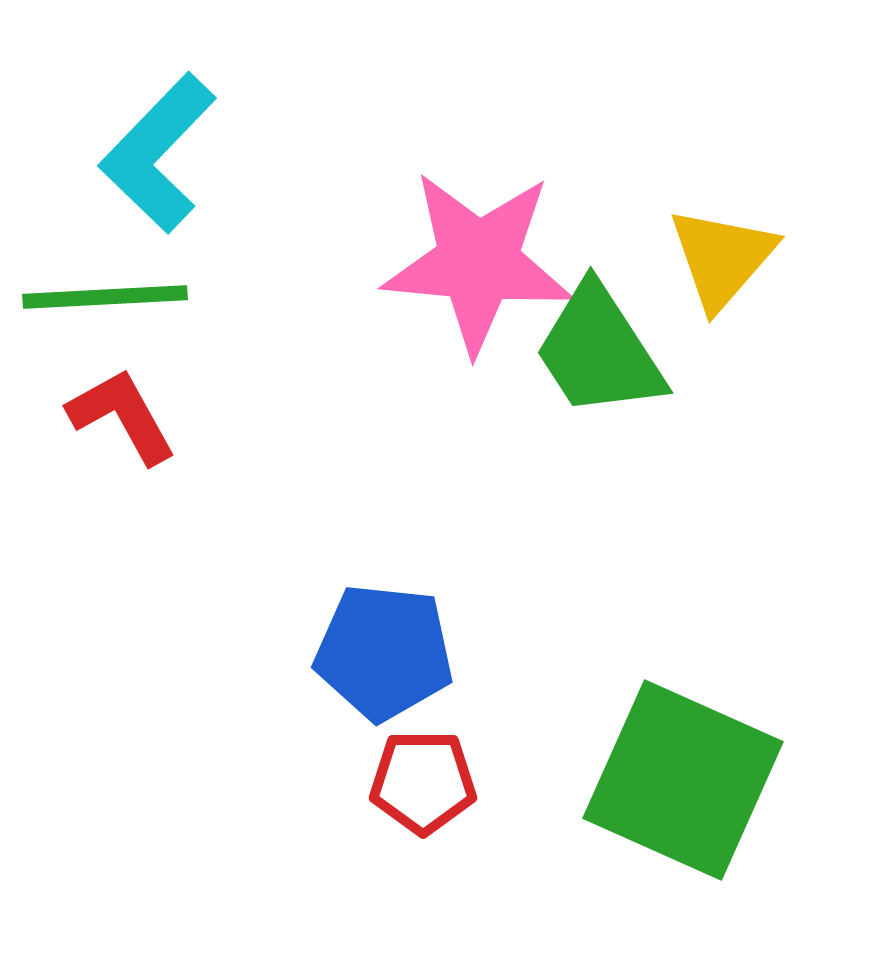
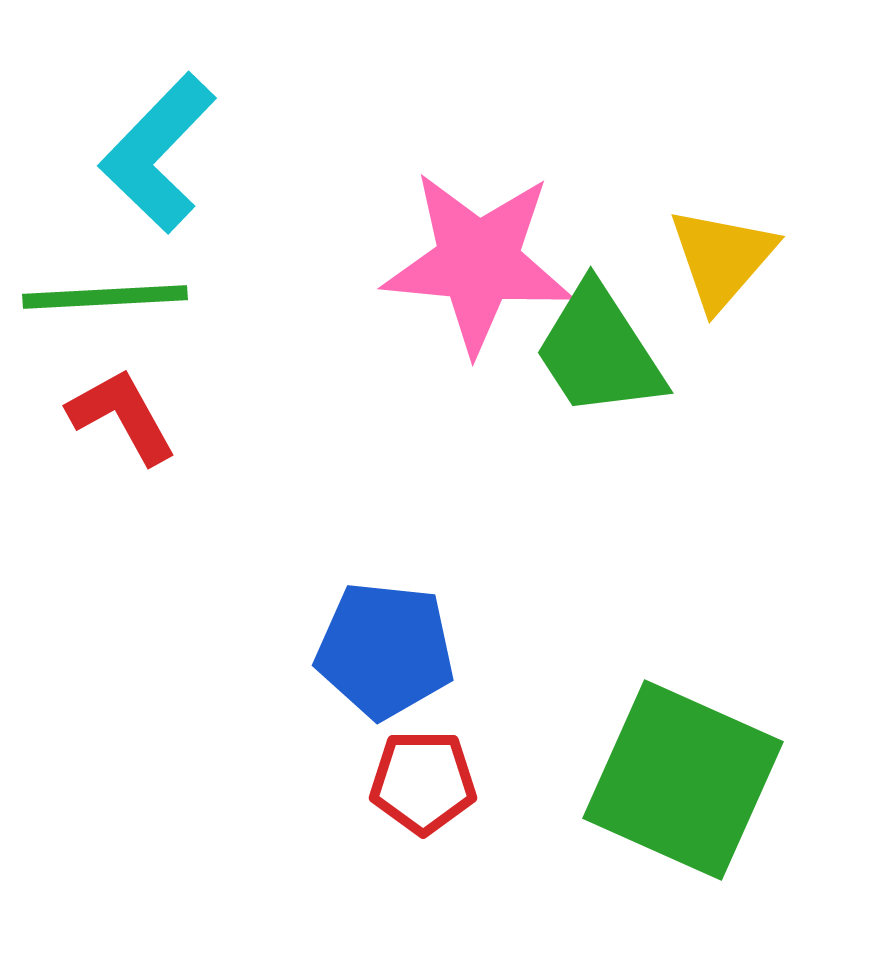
blue pentagon: moved 1 px right, 2 px up
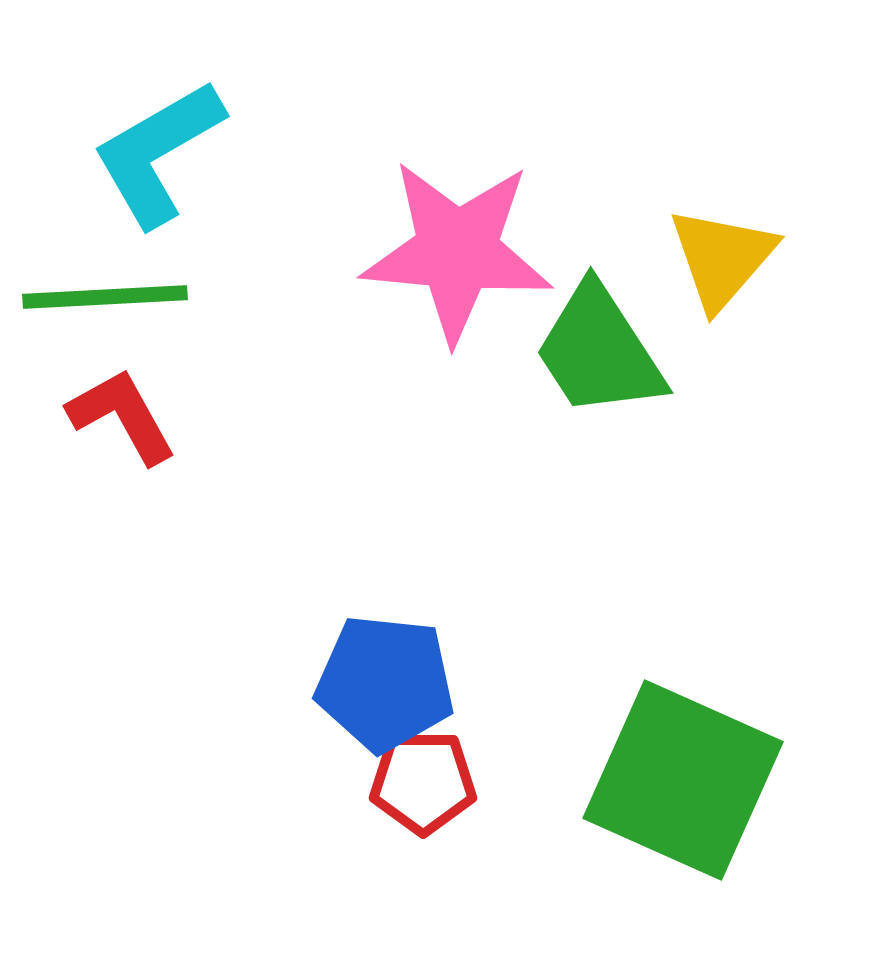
cyan L-shape: rotated 16 degrees clockwise
pink star: moved 21 px left, 11 px up
blue pentagon: moved 33 px down
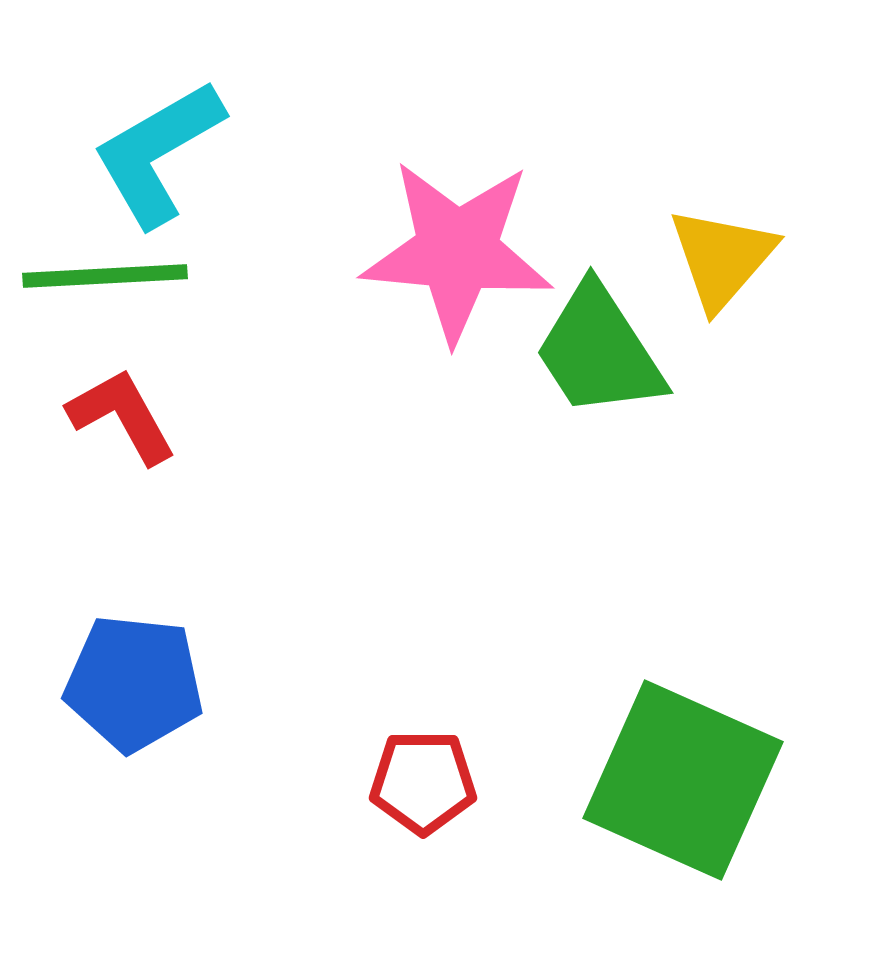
green line: moved 21 px up
blue pentagon: moved 251 px left
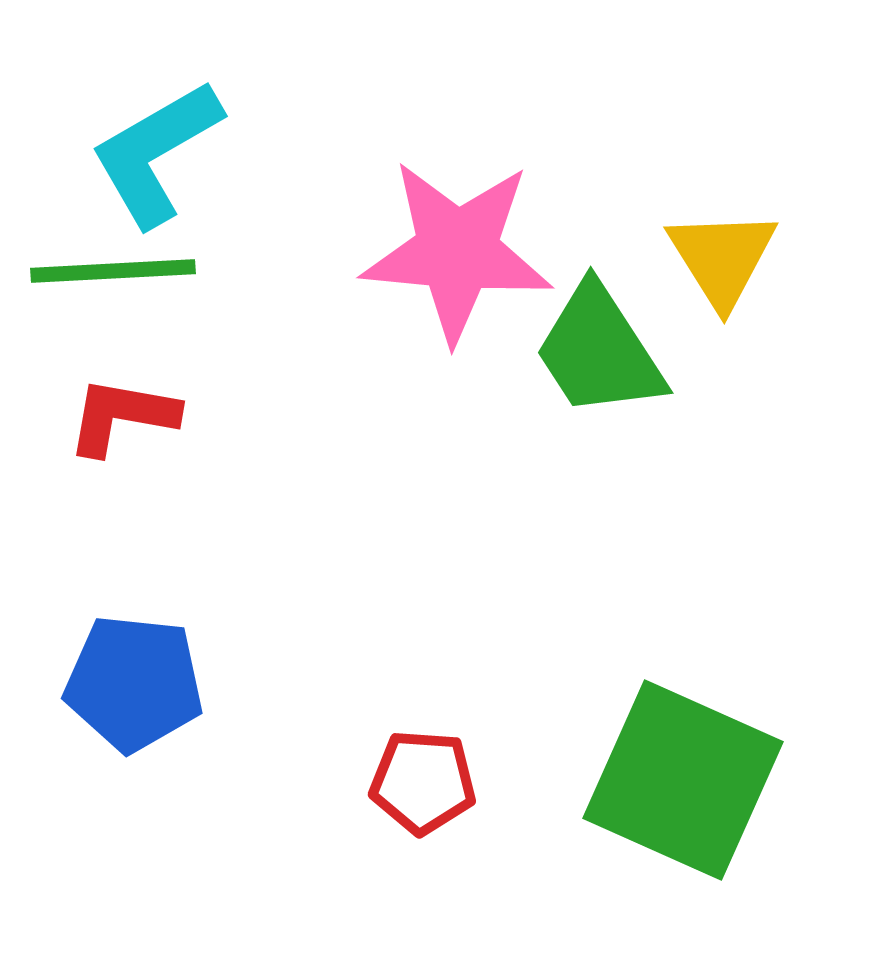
cyan L-shape: moved 2 px left
yellow triangle: rotated 13 degrees counterclockwise
green line: moved 8 px right, 5 px up
red L-shape: rotated 51 degrees counterclockwise
red pentagon: rotated 4 degrees clockwise
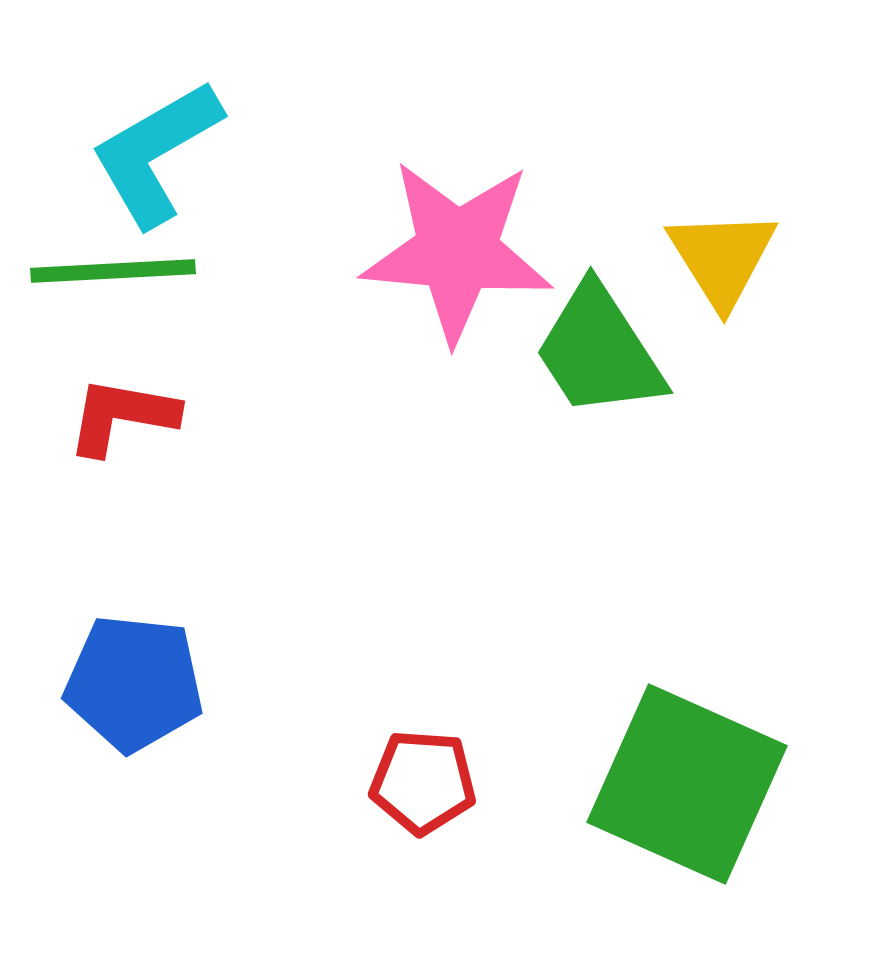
green square: moved 4 px right, 4 px down
